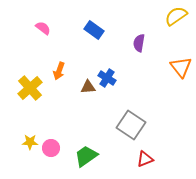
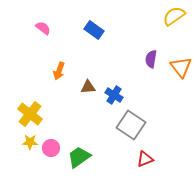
yellow semicircle: moved 2 px left
purple semicircle: moved 12 px right, 16 px down
blue cross: moved 7 px right, 17 px down
yellow cross: moved 26 px down; rotated 10 degrees counterclockwise
green trapezoid: moved 7 px left, 1 px down
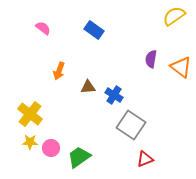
orange triangle: rotated 15 degrees counterclockwise
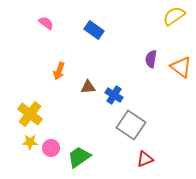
pink semicircle: moved 3 px right, 5 px up
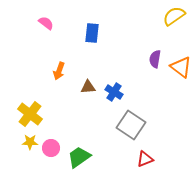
blue rectangle: moved 2 px left, 3 px down; rotated 60 degrees clockwise
purple semicircle: moved 4 px right
blue cross: moved 3 px up
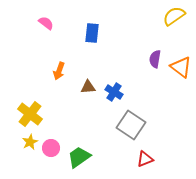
yellow star: rotated 28 degrees counterclockwise
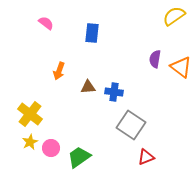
blue cross: rotated 24 degrees counterclockwise
red triangle: moved 1 px right, 2 px up
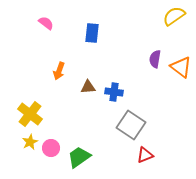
red triangle: moved 1 px left, 2 px up
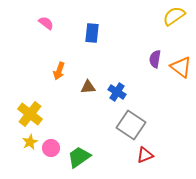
blue cross: moved 3 px right; rotated 24 degrees clockwise
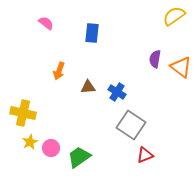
yellow cross: moved 7 px left, 1 px up; rotated 25 degrees counterclockwise
